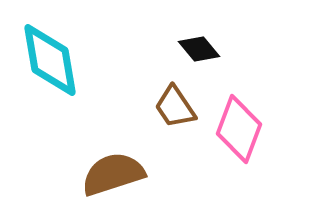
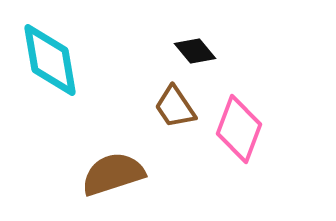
black diamond: moved 4 px left, 2 px down
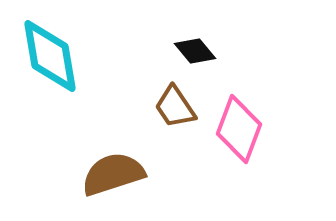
cyan diamond: moved 4 px up
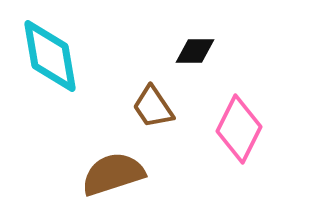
black diamond: rotated 51 degrees counterclockwise
brown trapezoid: moved 22 px left
pink diamond: rotated 6 degrees clockwise
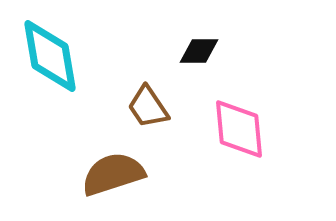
black diamond: moved 4 px right
brown trapezoid: moved 5 px left
pink diamond: rotated 32 degrees counterclockwise
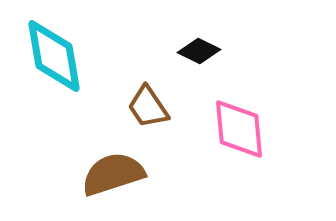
black diamond: rotated 27 degrees clockwise
cyan diamond: moved 4 px right
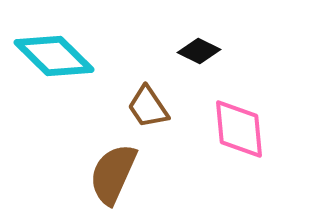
cyan diamond: rotated 36 degrees counterclockwise
brown semicircle: rotated 48 degrees counterclockwise
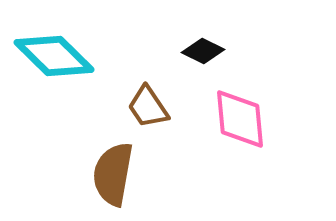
black diamond: moved 4 px right
pink diamond: moved 1 px right, 10 px up
brown semicircle: rotated 14 degrees counterclockwise
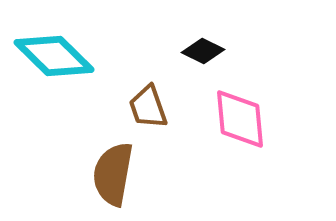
brown trapezoid: rotated 15 degrees clockwise
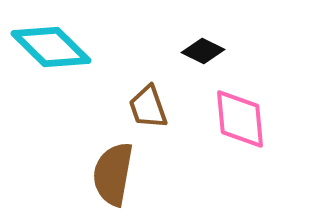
cyan diamond: moved 3 px left, 9 px up
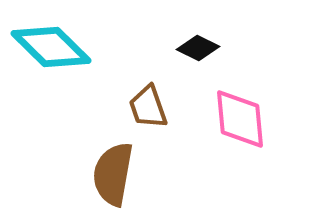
black diamond: moved 5 px left, 3 px up
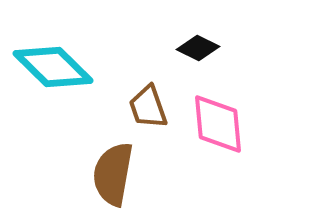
cyan diamond: moved 2 px right, 20 px down
pink diamond: moved 22 px left, 5 px down
